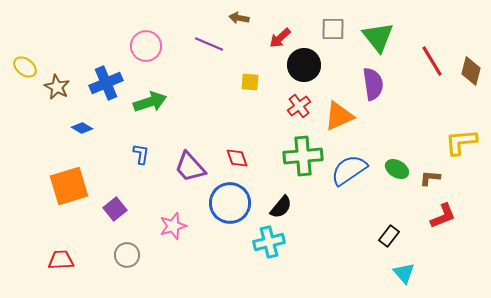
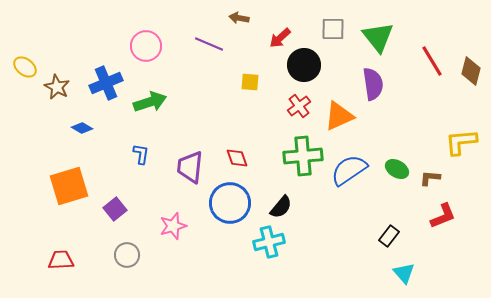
purple trapezoid: rotated 48 degrees clockwise
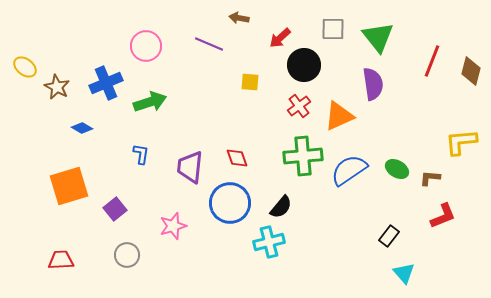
red line: rotated 52 degrees clockwise
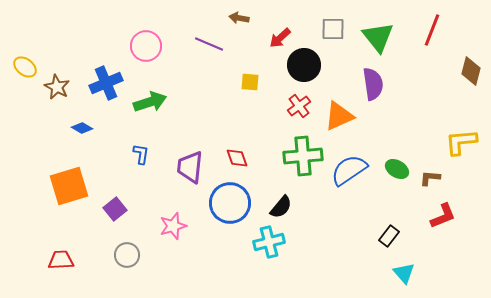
red line: moved 31 px up
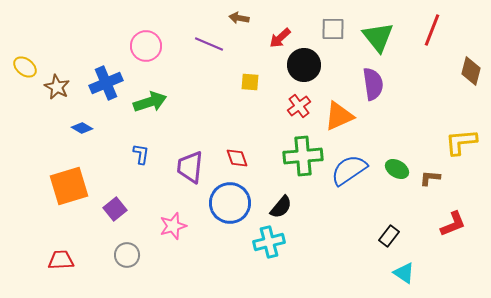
red L-shape: moved 10 px right, 8 px down
cyan triangle: rotated 15 degrees counterclockwise
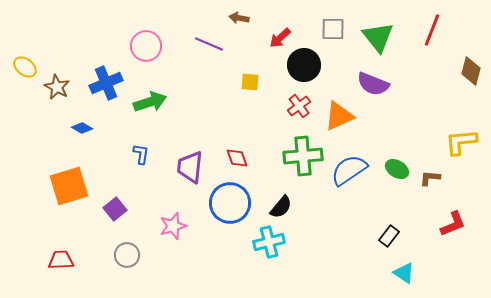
purple semicircle: rotated 120 degrees clockwise
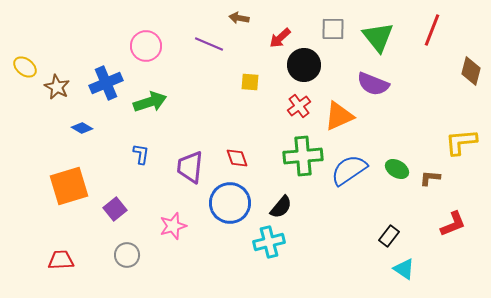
cyan triangle: moved 4 px up
